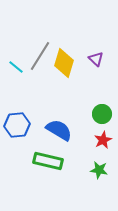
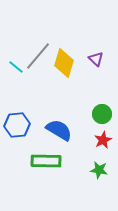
gray line: moved 2 px left; rotated 8 degrees clockwise
green rectangle: moved 2 px left; rotated 12 degrees counterclockwise
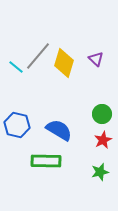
blue hexagon: rotated 20 degrees clockwise
green star: moved 1 px right, 2 px down; rotated 24 degrees counterclockwise
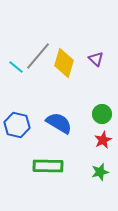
blue semicircle: moved 7 px up
green rectangle: moved 2 px right, 5 px down
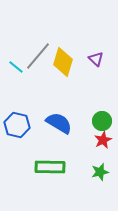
yellow diamond: moved 1 px left, 1 px up
green circle: moved 7 px down
green rectangle: moved 2 px right, 1 px down
